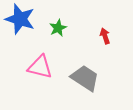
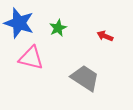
blue star: moved 1 px left, 4 px down
red arrow: rotated 49 degrees counterclockwise
pink triangle: moved 9 px left, 9 px up
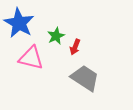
blue star: rotated 12 degrees clockwise
green star: moved 2 px left, 8 px down
red arrow: moved 30 px left, 11 px down; rotated 91 degrees counterclockwise
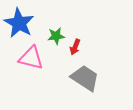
green star: rotated 18 degrees clockwise
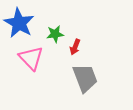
green star: moved 1 px left, 2 px up
pink triangle: rotated 32 degrees clockwise
gray trapezoid: rotated 36 degrees clockwise
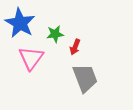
blue star: moved 1 px right
pink triangle: rotated 20 degrees clockwise
